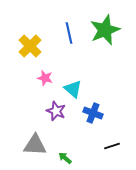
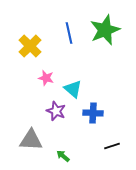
pink star: moved 1 px right
blue cross: rotated 18 degrees counterclockwise
gray triangle: moved 4 px left, 5 px up
green arrow: moved 2 px left, 2 px up
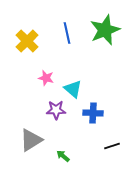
blue line: moved 2 px left
yellow cross: moved 3 px left, 5 px up
purple star: moved 1 px up; rotated 24 degrees counterclockwise
gray triangle: rotated 35 degrees counterclockwise
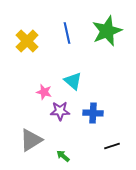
green star: moved 2 px right, 1 px down
pink star: moved 2 px left, 14 px down
cyan triangle: moved 8 px up
purple star: moved 4 px right, 1 px down
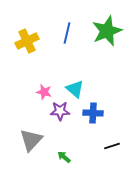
blue line: rotated 25 degrees clockwise
yellow cross: rotated 20 degrees clockwise
cyan triangle: moved 2 px right, 8 px down
gray triangle: rotated 15 degrees counterclockwise
green arrow: moved 1 px right, 1 px down
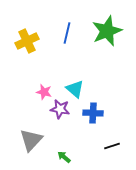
purple star: moved 2 px up; rotated 12 degrees clockwise
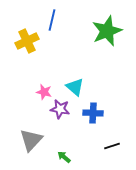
blue line: moved 15 px left, 13 px up
cyan triangle: moved 2 px up
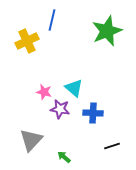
cyan triangle: moved 1 px left, 1 px down
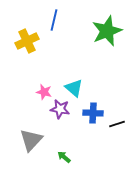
blue line: moved 2 px right
black line: moved 5 px right, 22 px up
